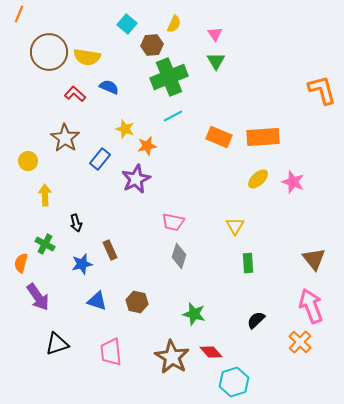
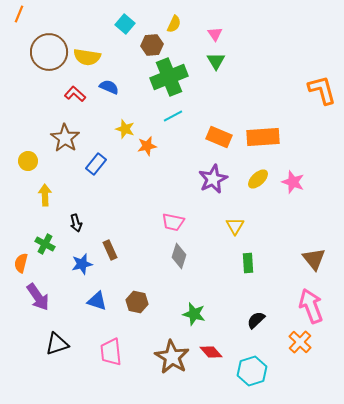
cyan square at (127, 24): moved 2 px left
blue rectangle at (100, 159): moved 4 px left, 5 px down
purple star at (136, 179): moved 77 px right
cyan hexagon at (234, 382): moved 18 px right, 11 px up
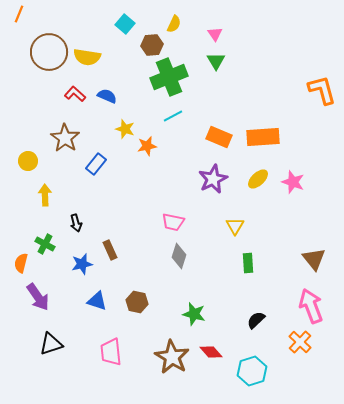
blue semicircle at (109, 87): moved 2 px left, 9 px down
black triangle at (57, 344): moved 6 px left
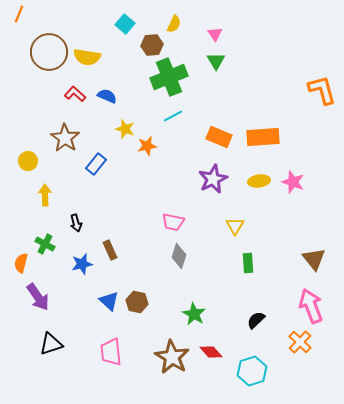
yellow ellipse at (258, 179): moved 1 px right, 2 px down; rotated 35 degrees clockwise
blue triangle at (97, 301): moved 12 px right; rotated 25 degrees clockwise
green star at (194, 314): rotated 15 degrees clockwise
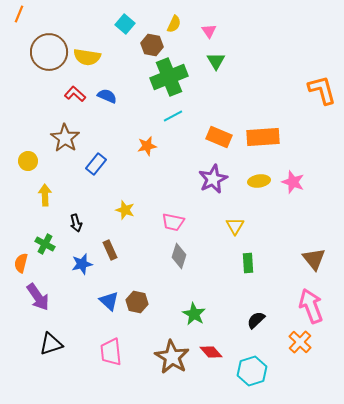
pink triangle at (215, 34): moved 6 px left, 3 px up
brown hexagon at (152, 45): rotated 15 degrees clockwise
yellow star at (125, 129): moved 81 px down
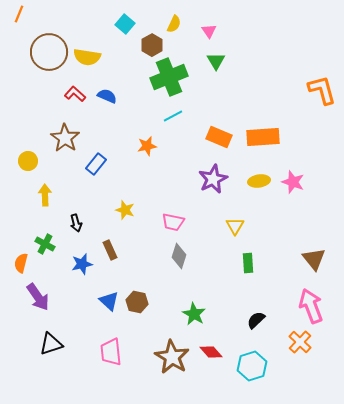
brown hexagon at (152, 45): rotated 20 degrees clockwise
cyan hexagon at (252, 371): moved 5 px up
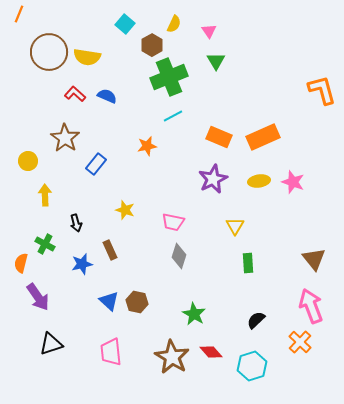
orange rectangle at (263, 137): rotated 20 degrees counterclockwise
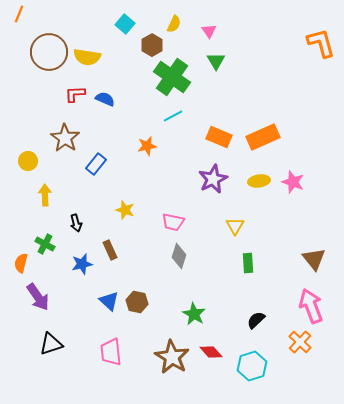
green cross at (169, 77): moved 3 px right; rotated 33 degrees counterclockwise
orange L-shape at (322, 90): moved 1 px left, 47 px up
red L-shape at (75, 94): rotated 45 degrees counterclockwise
blue semicircle at (107, 96): moved 2 px left, 3 px down
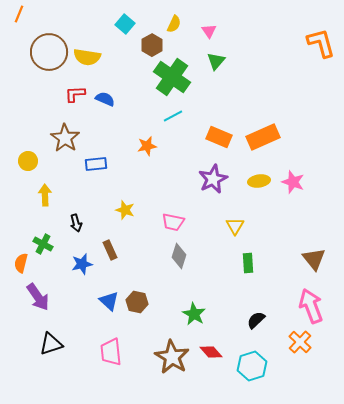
green triangle at (216, 61): rotated 12 degrees clockwise
blue rectangle at (96, 164): rotated 45 degrees clockwise
green cross at (45, 244): moved 2 px left
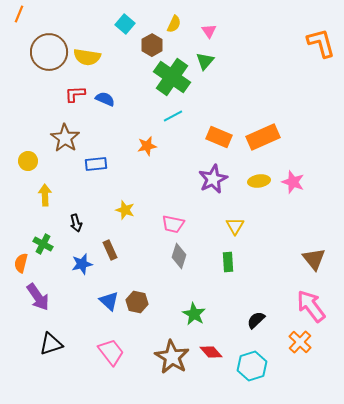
green triangle at (216, 61): moved 11 px left
pink trapezoid at (173, 222): moved 2 px down
green rectangle at (248, 263): moved 20 px left, 1 px up
pink arrow at (311, 306): rotated 16 degrees counterclockwise
pink trapezoid at (111, 352): rotated 148 degrees clockwise
